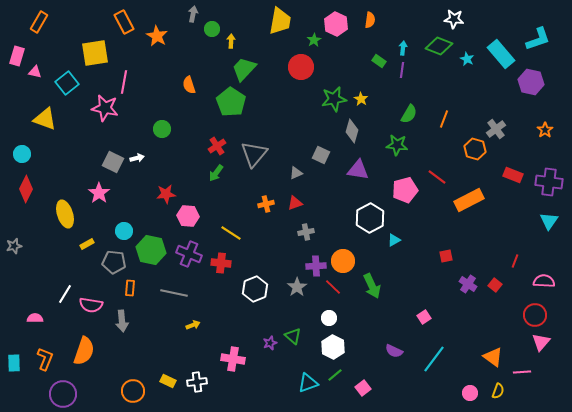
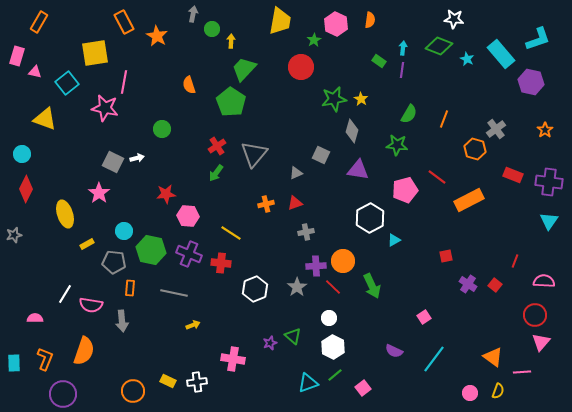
gray star at (14, 246): moved 11 px up
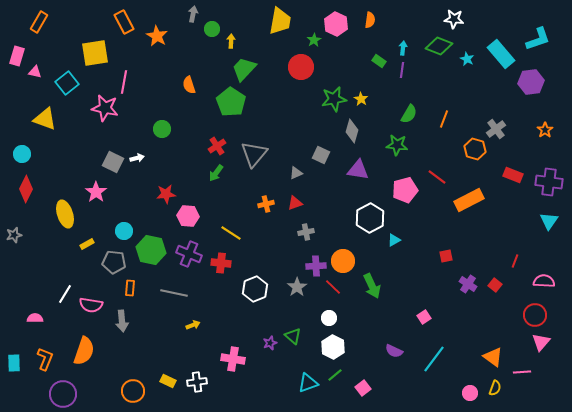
purple hexagon at (531, 82): rotated 20 degrees counterclockwise
pink star at (99, 193): moved 3 px left, 1 px up
yellow semicircle at (498, 391): moved 3 px left, 3 px up
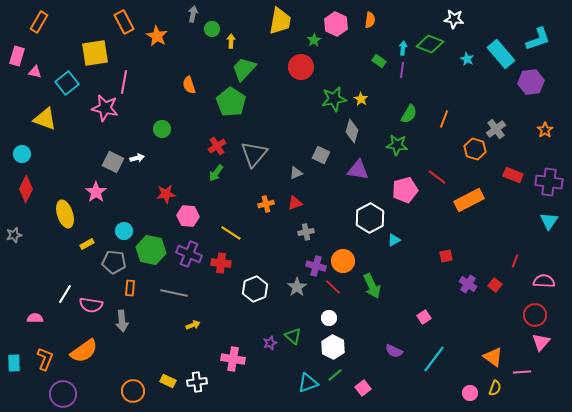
green diamond at (439, 46): moved 9 px left, 2 px up
purple cross at (316, 266): rotated 18 degrees clockwise
orange semicircle at (84, 351): rotated 36 degrees clockwise
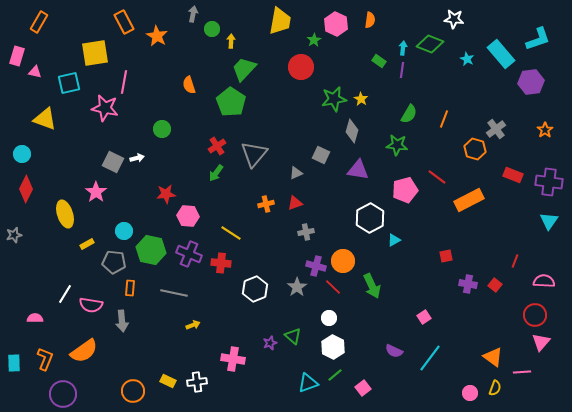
cyan square at (67, 83): moved 2 px right; rotated 25 degrees clockwise
purple cross at (468, 284): rotated 24 degrees counterclockwise
cyan line at (434, 359): moved 4 px left, 1 px up
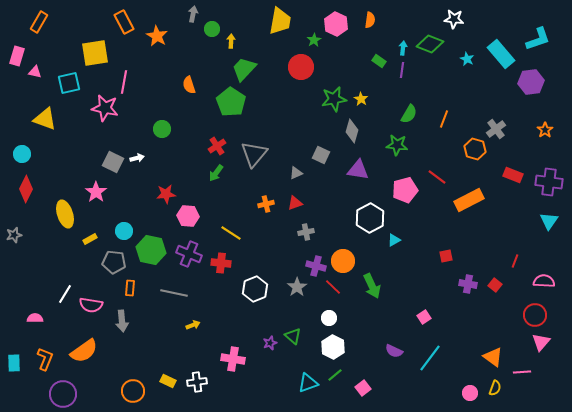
yellow rectangle at (87, 244): moved 3 px right, 5 px up
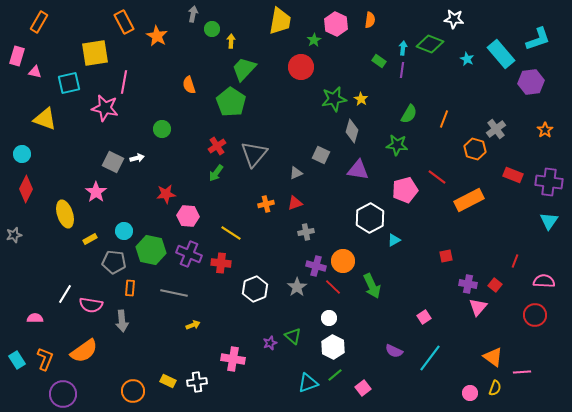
pink triangle at (541, 342): moved 63 px left, 35 px up
cyan rectangle at (14, 363): moved 3 px right, 3 px up; rotated 30 degrees counterclockwise
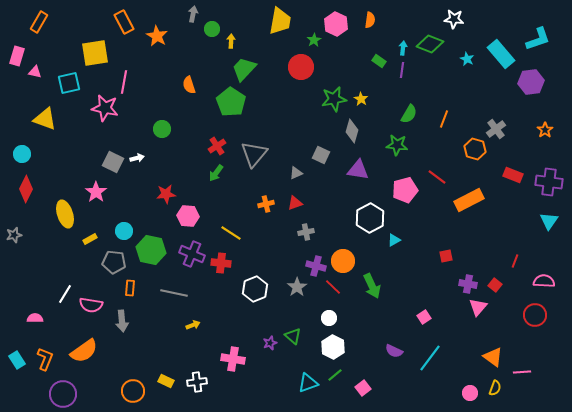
purple cross at (189, 254): moved 3 px right
yellow rectangle at (168, 381): moved 2 px left
